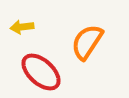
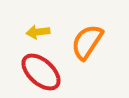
yellow arrow: moved 16 px right, 5 px down
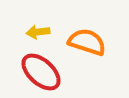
orange semicircle: rotated 75 degrees clockwise
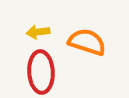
red ellipse: rotated 45 degrees clockwise
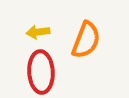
orange semicircle: moved 1 px left, 2 px up; rotated 93 degrees clockwise
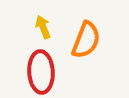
yellow arrow: moved 5 px right, 5 px up; rotated 75 degrees clockwise
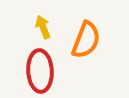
red ellipse: moved 1 px left, 1 px up
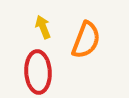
red ellipse: moved 2 px left, 1 px down
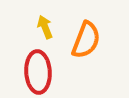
yellow arrow: moved 2 px right
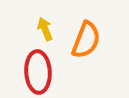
yellow arrow: moved 2 px down
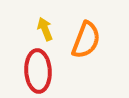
red ellipse: moved 1 px up
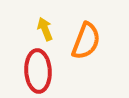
orange semicircle: moved 1 px down
